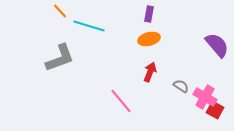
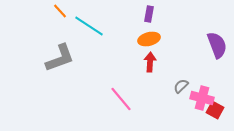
cyan line: rotated 16 degrees clockwise
purple semicircle: rotated 20 degrees clockwise
red arrow: moved 10 px up; rotated 18 degrees counterclockwise
gray semicircle: rotated 77 degrees counterclockwise
pink cross: moved 3 px left, 1 px down; rotated 15 degrees counterclockwise
pink line: moved 2 px up
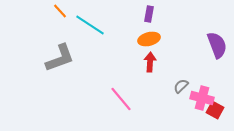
cyan line: moved 1 px right, 1 px up
